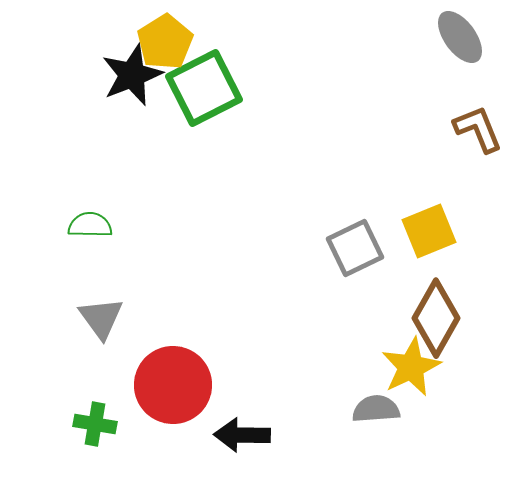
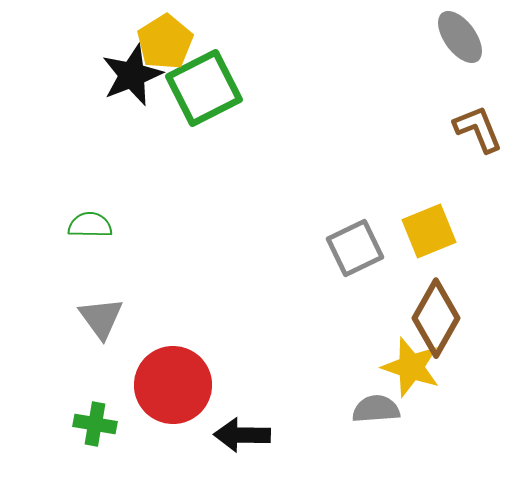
yellow star: rotated 28 degrees counterclockwise
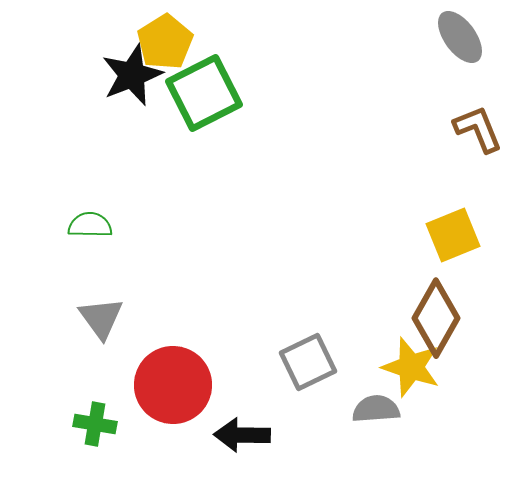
green square: moved 5 px down
yellow square: moved 24 px right, 4 px down
gray square: moved 47 px left, 114 px down
